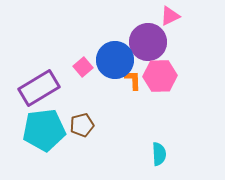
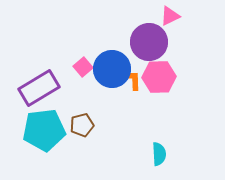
purple circle: moved 1 px right
blue circle: moved 3 px left, 9 px down
pink hexagon: moved 1 px left, 1 px down
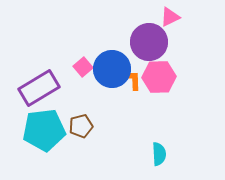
pink triangle: moved 1 px down
brown pentagon: moved 1 px left, 1 px down
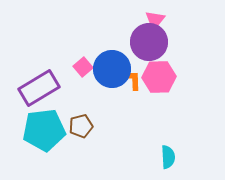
pink triangle: moved 15 px left, 3 px down; rotated 25 degrees counterclockwise
cyan semicircle: moved 9 px right, 3 px down
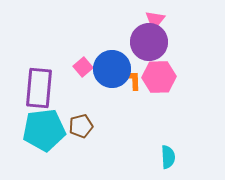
purple rectangle: rotated 54 degrees counterclockwise
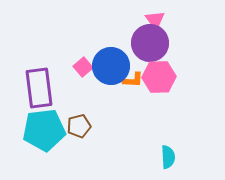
pink triangle: rotated 15 degrees counterclockwise
purple circle: moved 1 px right, 1 px down
blue circle: moved 1 px left, 3 px up
orange L-shape: rotated 95 degrees clockwise
purple rectangle: rotated 12 degrees counterclockwise
brown pentagon: moved 2 px left
